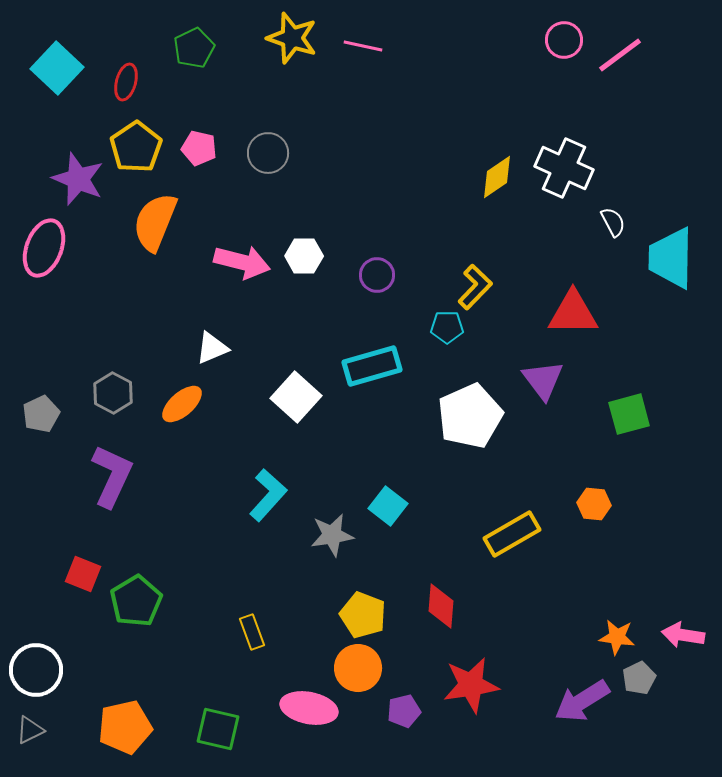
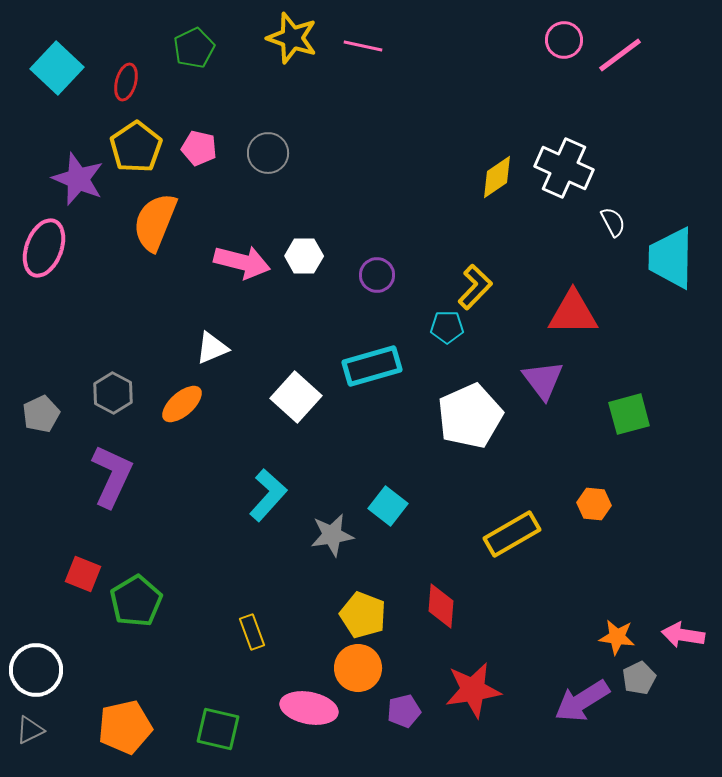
red star at (471, 685): moved 2 px right, 5 px down
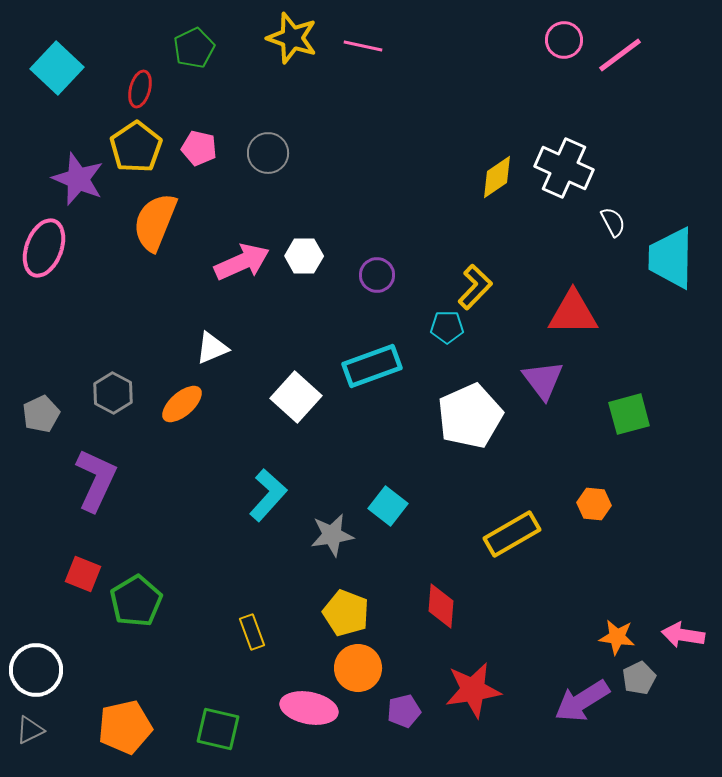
red ellipse at (126, 82): moved 14 px right, 7 px down
pink arrow at (242, 262): rotated 38 degrees counterclockwise
cyan rectangle at (372, 366): rotated 4 degrees counterclockwise
purple L-shape at (112, 476): moved 16 px left, 4 px down
yellow pentagon at (363, 615): moved 17 px left, 2 px up
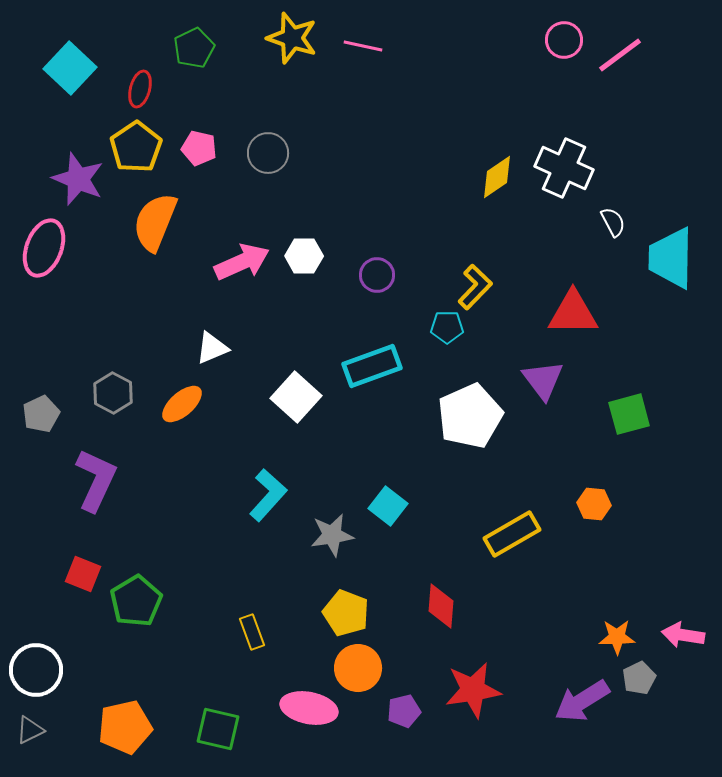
cyan square at (57, 68): moved 13 px right
orange star at (617, 637): rotated 9 degrees counterclockwise
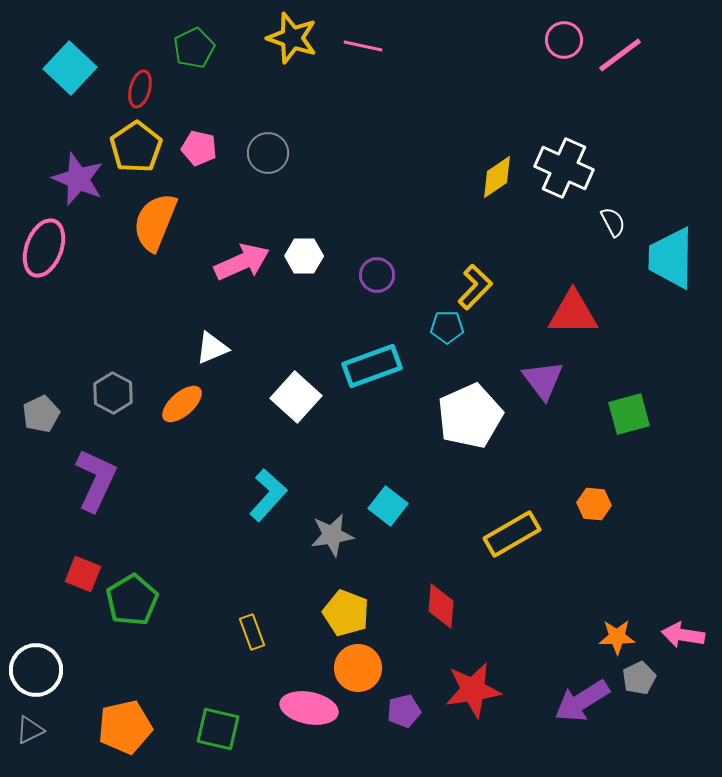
green pentagon at (136, 601): moved 4 px left, 1 px up
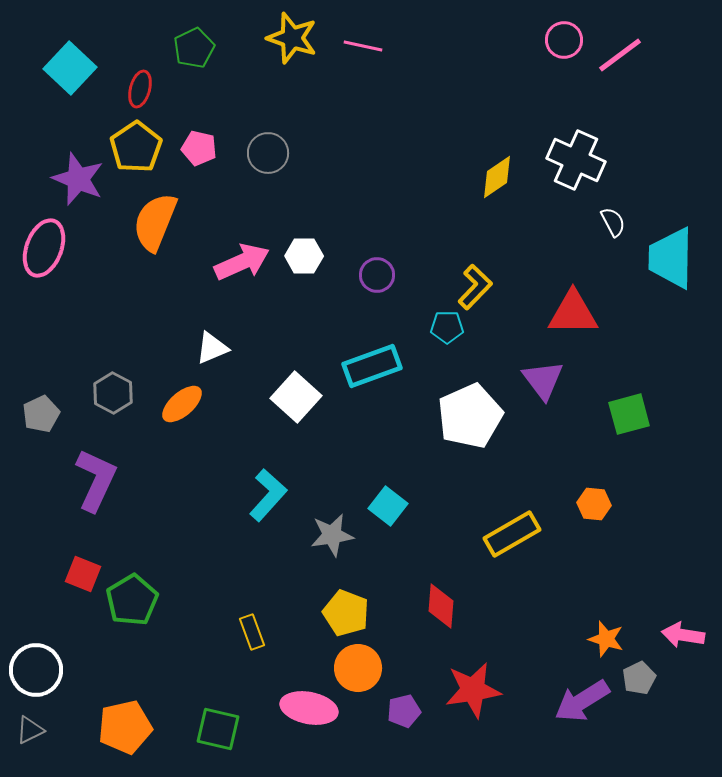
white cross at (564, 168): moved 12 px right, 8 px up
orange star at (617, 637): moved 11 px left, 2 px down; rotated 18 degrees clockwise
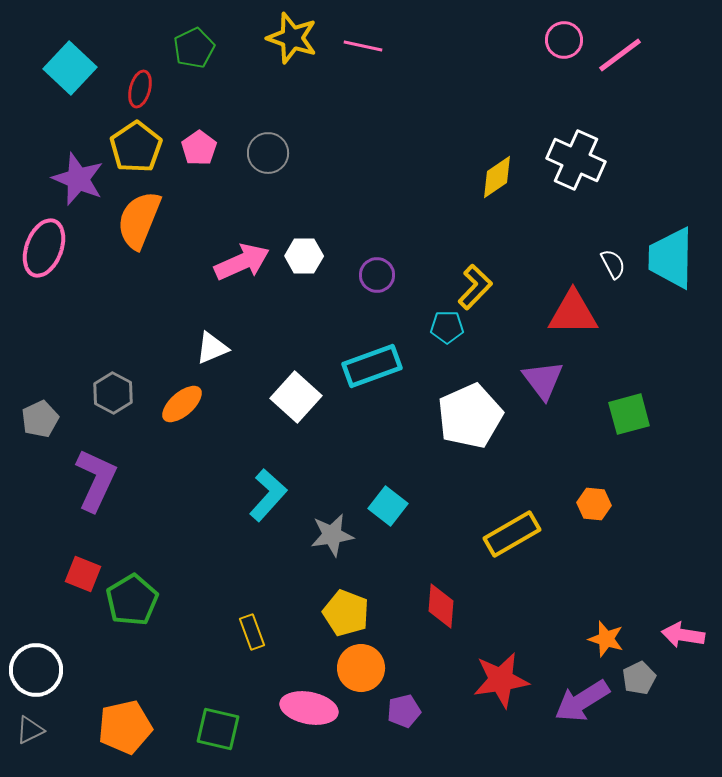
pink pentagon at (199, 148): rotated 24 degrees clockwise
orange semicircle at (155, 222): moved 16 px left, 2 px up
white semicircle at (613, 222): moved 42 px down
gray pentagon at (41, 414): moved 1 px left, 5 px down
orange circle at (358, 668): moved 3 px right
red star at (473, 690): moved 28 px right, 10 px up
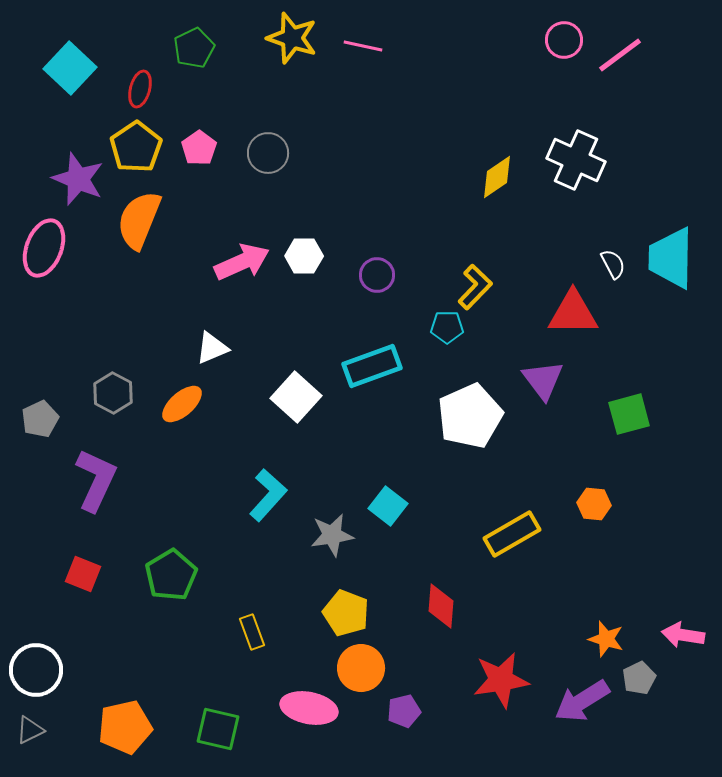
green pentagon at (132, 600): moved 39 px right, 25 px up
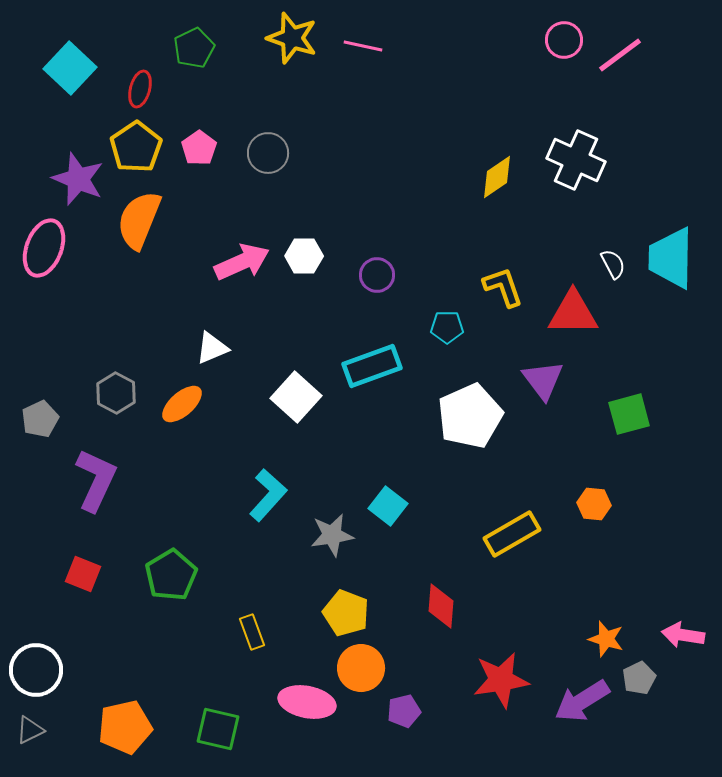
yellow L-shape at (475, 287): moved 28 px right; rotated 63 degrees counterclockwise
gray hexagon at (113, 393): moved 3 px right
pink ellipse at (309, 708): moved 2 px left, 6 px up
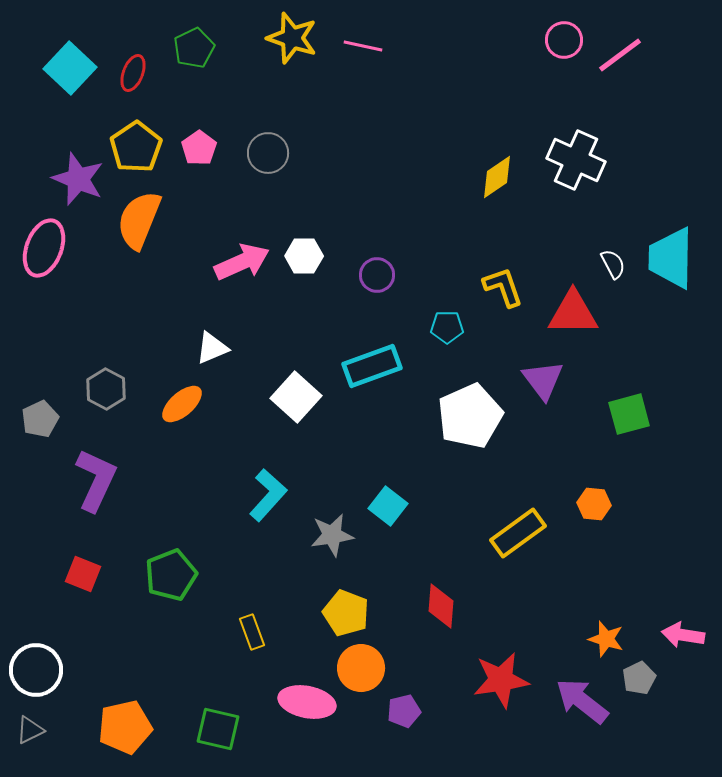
red ellipse at (140, 89): moved 7 px left, 16 px up; rotated 6 degrees clockwise
gray hexagon at (116, 393): moved 10 px left, 4 px up
yellow rectangle at (512, 534): moved 6 px right, 1 px up; rotated 6 degrees counterclockwise
green pentagon at (171, 575): rotated 9 degrees clockwise
purple arrow at (582, 701): rotated 70 degrees clockwise
